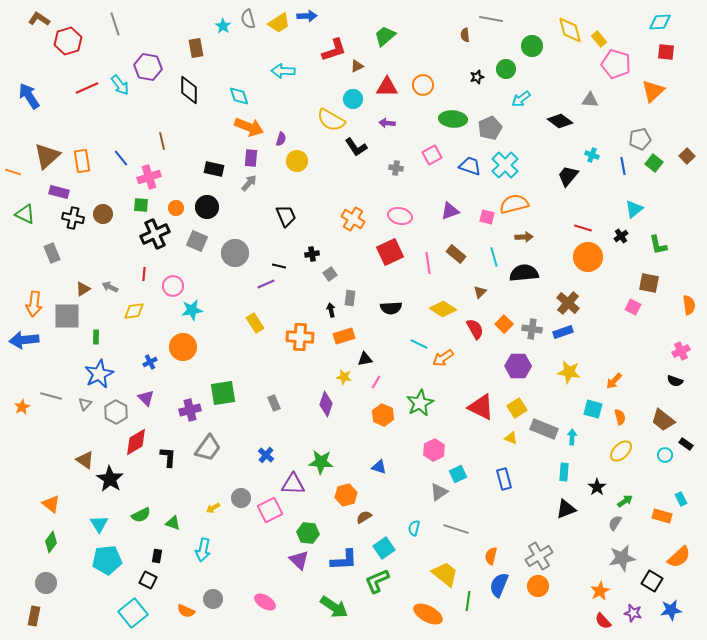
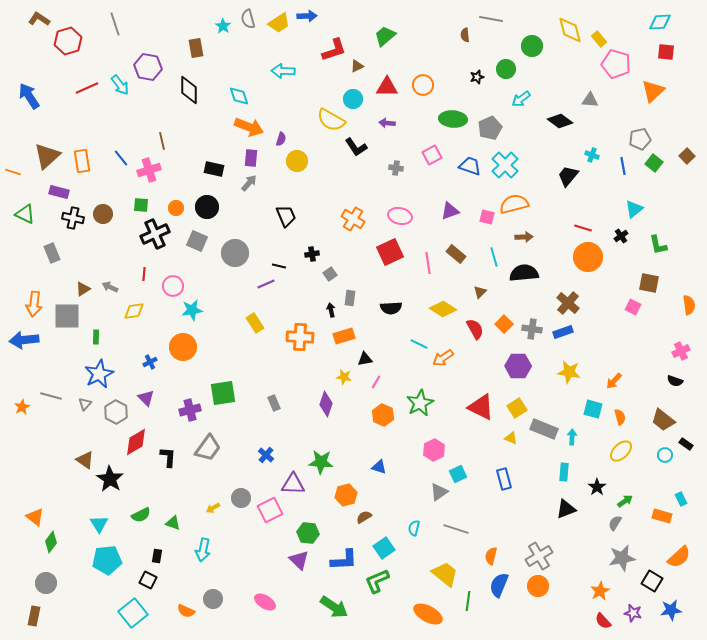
pink cross at (149, 177): moved 7 px up
orange triangle at (51, 504): moved 16 px left, 13 px down
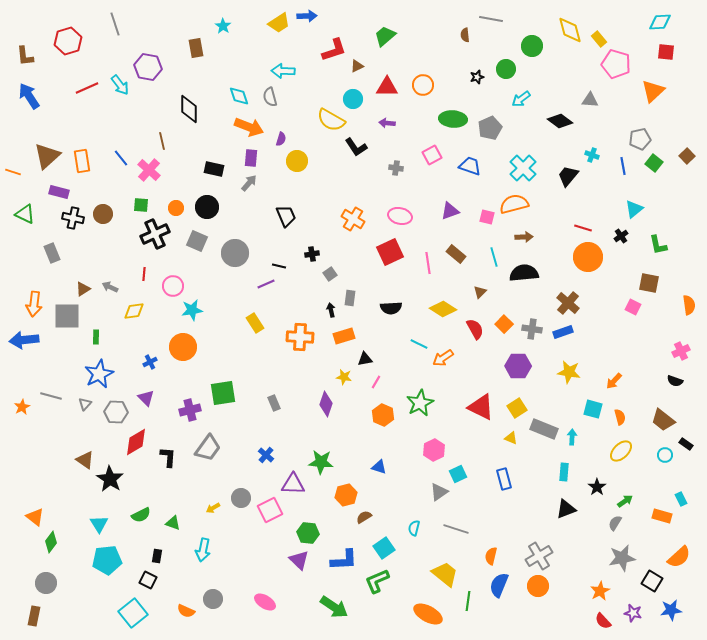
brown L-shape at (39, 19): moved 14 px left, 37 px down; rotated 130 degrees counterclockwise
gray semicircle at (248, 19): moved 22 px right, 78 px down
black diamond at (189, 90): moved 19 px down
cyan cross at (505, 165): moved 18 px right, 3 px down
pink cross at (149, 170): rotated 30 degrees counterclockwise
gray hexagon at (116, 412): rotated 25 degrees counterclockwise
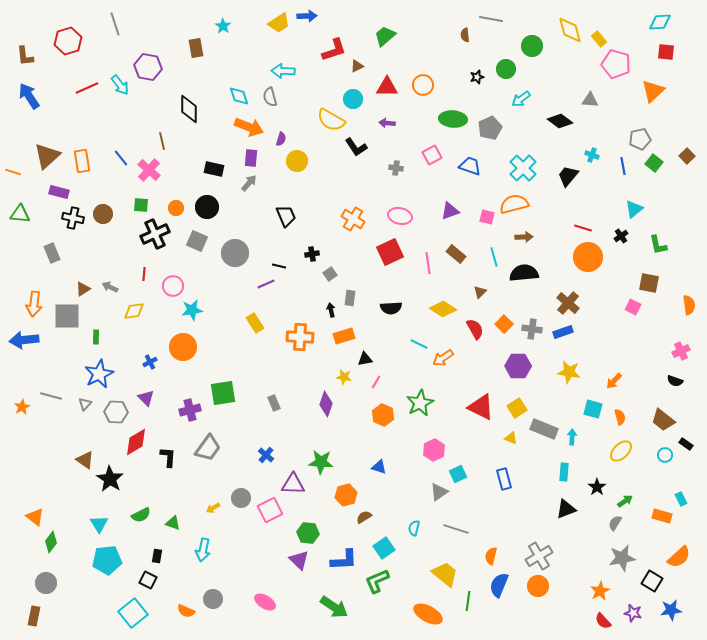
green triangle at (25, 214): moved 5 px left; rotated 20 degrees counterclockwise
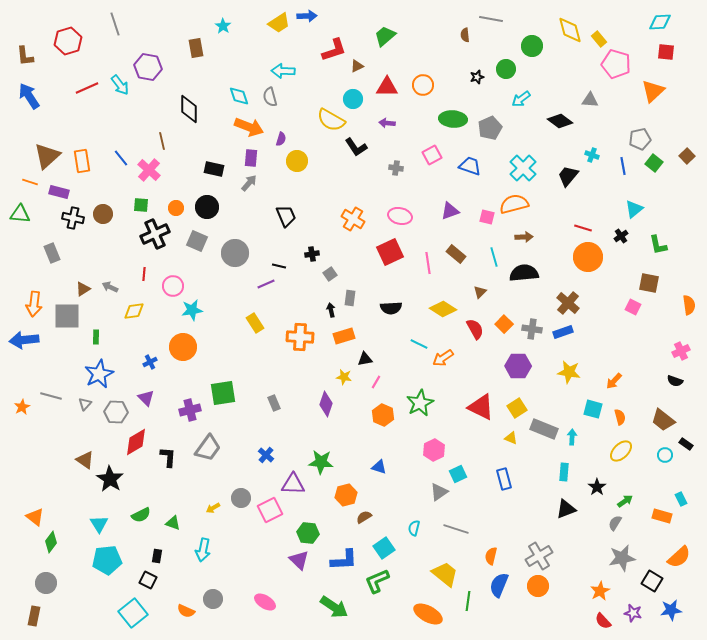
orange line at (13, 172): moved 17 px right, 10 px down
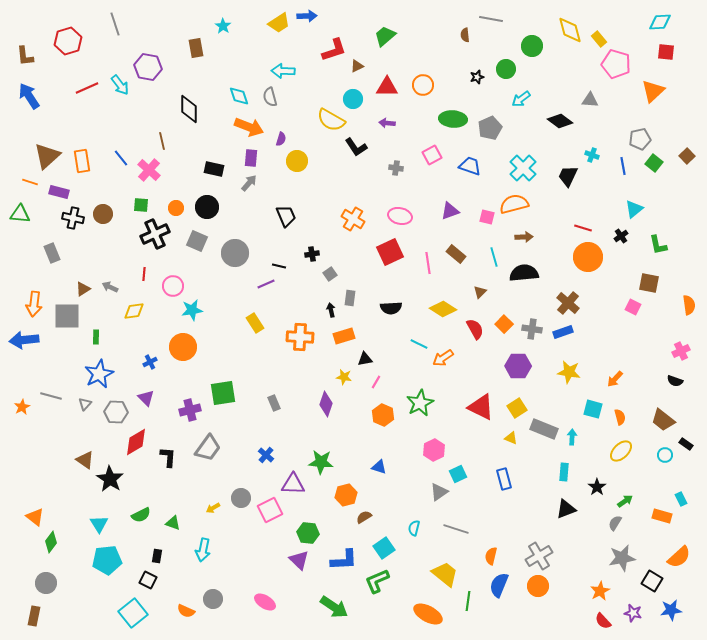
black trapezoid at (568, 176): rotated 15 degrees counterclockwise
orange arrow at (614, 381): moved 1 px right, 2 px up
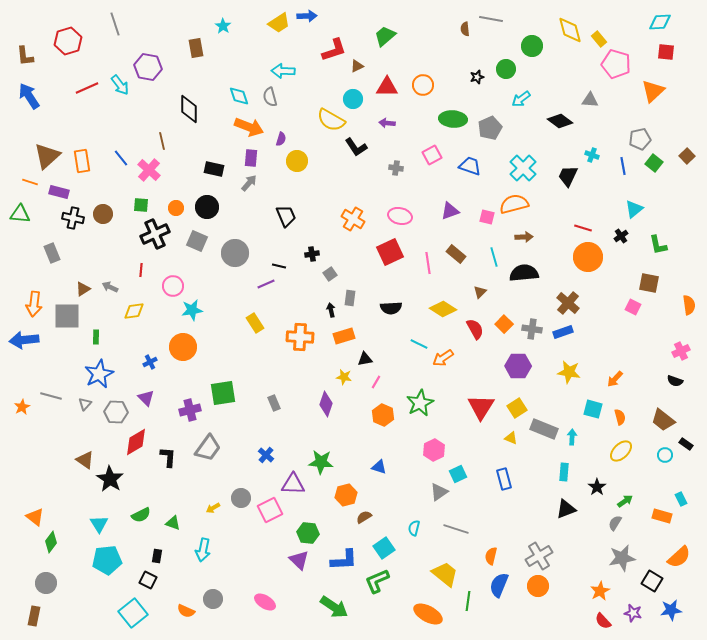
brown semicircle at (465, 35): moved 6 px up
red line at (144, 274): moved 3 px left, 4 px up
red triangle at (481, 407): rotated 36 degrees clockwise
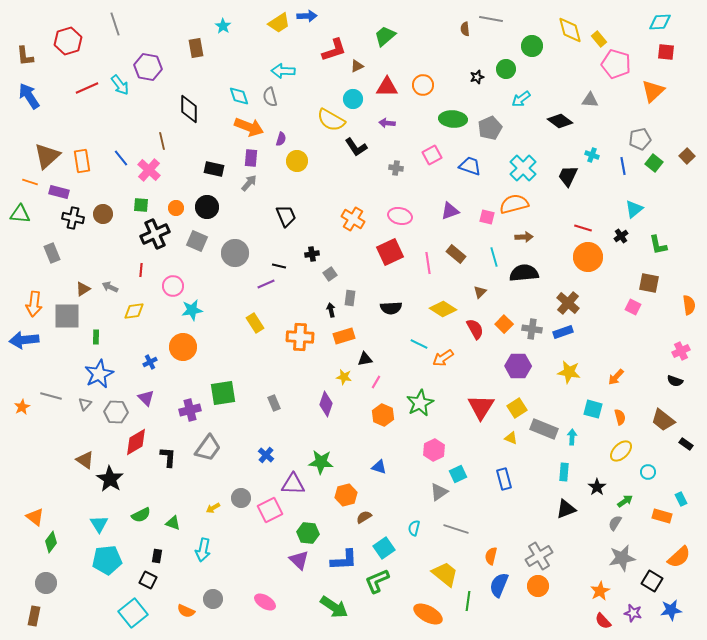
orange arrow at (615, 379): moved 1 px right, 2 px up
cyan circle at (665, 455): moved 17 px left, 17 px down
